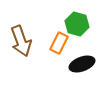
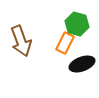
orange rectangle: moved 6 px right
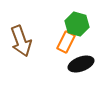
orange rectangle: moved 1 px right, 1 px up
black ellipse: moved 1 px left
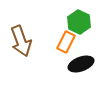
green hexagon: moved 2 px right, 2 px up; rotated 10 degrees clockwise
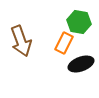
green hexagon: rotated 15 degrees counterclockwise
orange rectangle: moved 2 px left, 1 px down
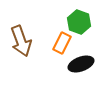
green hexagon: rotated 10 degrees clockwise
orange rectangle: moved 2 px left
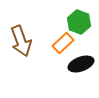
orange rectangle: moved 1 px right; rotated 20 degrees clockwise
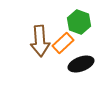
brown arrow: moved 19 px right; rotated 16 degrees clockwise
